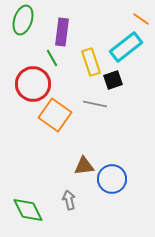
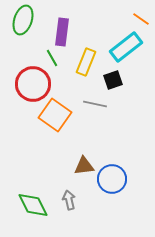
yellow rectangle: moved 5 px left; rotated 40 degrees clockwise
green diamond: moved 5 px right, 5 px up
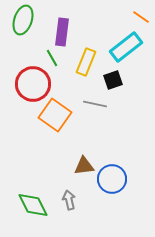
orange line: moved 2 px up
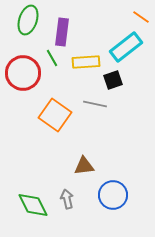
green ellipse: moved 5 px right
yellow rectangle: rotated 64 degrees clockwise
red circle: moved 10 px left, 11 px up
blue circle: moved 1 px right, 16 px down
gray arrow: moved 2 px left, 1 px up
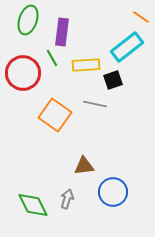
cyan rectangle: moved 1 px right
yellow rectangle: moved 3 px down
blue circle: moved 3 px up
gray arrow: rotated 30 degrees clockwise
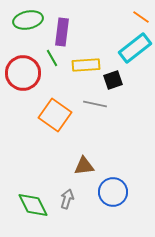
green ellipse: rotated 60 degrees clockwise
cyan rectangle: moved 8 px right, 1 px down
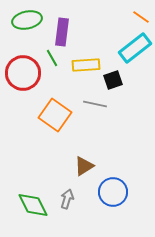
green ellipse: moved 1 px left
brown triangle: rotated 25 degrees counterclockwise
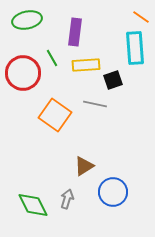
purple rectangle: moved 13 px right
cyan rectangle: rotated 56 degrees counterclockwise
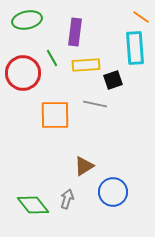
orange square: rotated 36 degrees counterclockwise
green diamond: rotated 12 degrees counterclockwise
